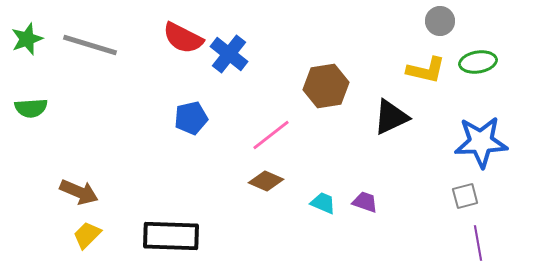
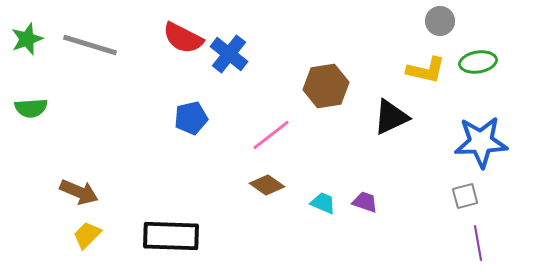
brown diamond: moved 1 px right, 4 px down; rotated 12 degrees clockwise
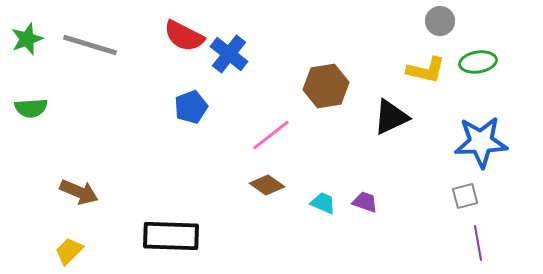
red semicircle: moved 1 px right, 2 px up
blue pentagon: moved 11 px up; rotated 8 degrees counterclockwise
yellow trapezoid: moved 18 px left, 16 px down
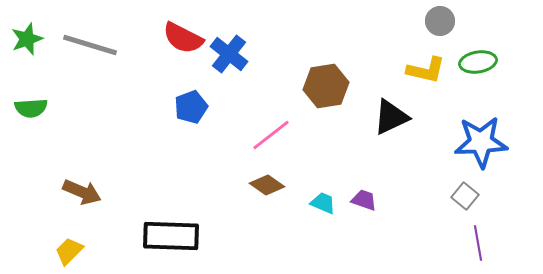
red semicircle: moved 1 px left, 2 px down
brown arrow: moved 3 px right
gray square: rotated 36 degrees counterclockwise
purple trapezoid: moved 1 px left, 2 px up
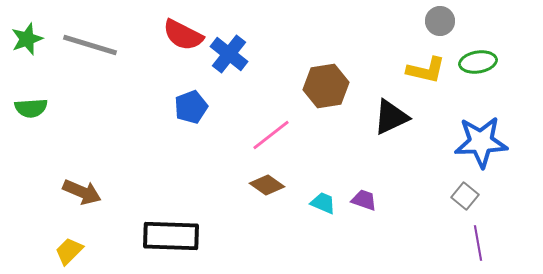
red semicircle: moved 3 px up
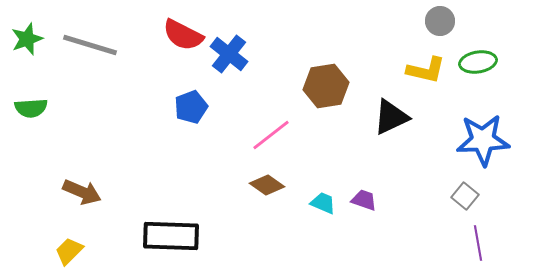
blue star: moved 2 px right, 2 px up
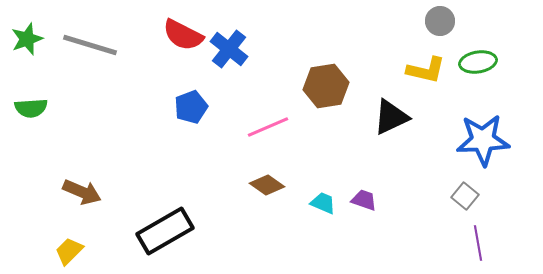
blue cross: moved 5 px up
pink line: moved 3 px left, 8 px up; rotated 15 degrees clockwise
black rectangle: moved 6 px left, 5 px up; rotated 32 degrees counterclockwise
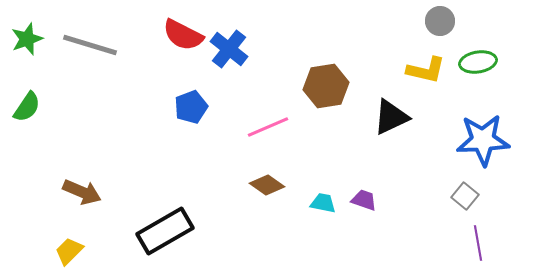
green semicircle: moved 4 px left, 1 px up; rotated 52 degrees counterclockwise
cyan trapezoid: rotated 12 degrees counterclockwise
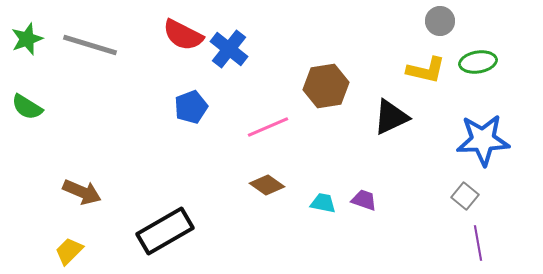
green semicircle: rotated 88 degrees clockwise
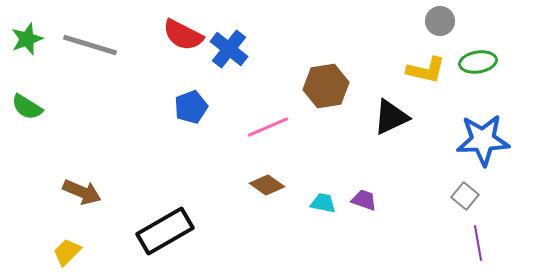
yellow trapezoid: moved 2 px left, 1 px down
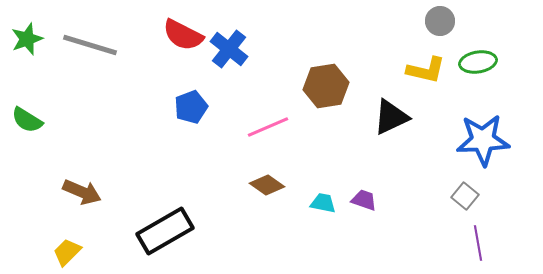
green semicircle: moved 13 px down
